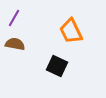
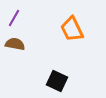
orange trapezoid: moved 1 px right, 2 px up
black square: moved 15 px down
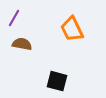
brown semicircle: moved 7 px right
black square: rotated 10 degrees counterclockwise
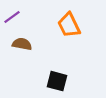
purple line: moved 2 px left, 1 px up; rotated 24 degrees clockwise
orange trapezoid: moved 3 px left, 4 px up
